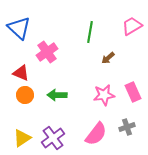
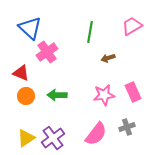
blue triangle: moved 11 px right
brown arrow: rotated 24 degrees clockwise
orange circle: moved 1 px right, 1 px down
yellow triangle: moved 4 px right
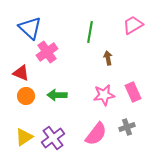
pink trapezoid: moved 1 px right, 1 px up
brown arrow: rotated 96 degrees clockwise
yellow triangle: moved 2 px left, 1 px up
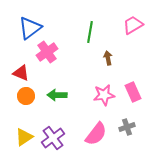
blue triangle: rotated 40 degrees clockwise
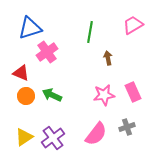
blue triangle: rotated 20 degrees clockwise
green arrow: moved 5 px left; rotated 24 degrees clockwise
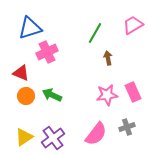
green line: moved 5 px right, 1 px down; rotated 20 degrees clockwise
pink cross: rotated 10 degrees clockwise
pink star: moved 3 px right
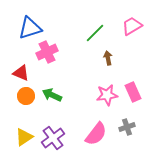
pink trapezoid: moved 1 px left, 1 px down
green line: rotated 15 degrees clockwise
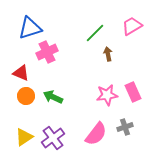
brown arrow: moved 4 px up
green arrow: moved 1 px right, 2 px down
gray cross: moved 2 px left
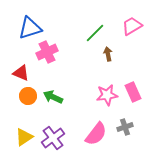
orange circle: moved 2 px right
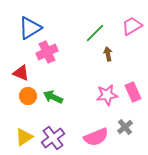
blue triangle: rotated 15 degrees counterclockwise
gray cross: rotated 21 degrees counterclockwise
pink semicircle: moved 3 px down; rotated 30 degrees clockwise
